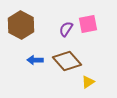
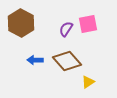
brown hexagon: moved 2 px up
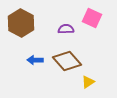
pink square: moved 4 px right, 6 px up; rotated 36 degrees clockwise
purple semicircle: rotated 56 degrees clockwise
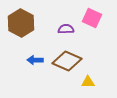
brown diamond: rotated 24 degrees counterclockwise
yellow triangle: rotated 32 degrees clockwise
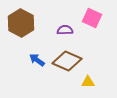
purple semicircle: moved 1 px left, 1 px down
blue arrow: moved 2 px right; rotated 35 degrees clockwise
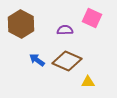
brown hexagon: moved 1 px down
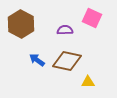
brown diamond: rotated 12 degrees counterclockwise
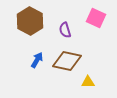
pink square: moved 4 px right
brown hexagon: moved 9 px right, 3 px up
purple semicircle: rotated 105 degrees counterclockwise
blue arrow: rotated 84 degrees clockwise
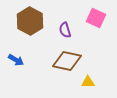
blue arrow: moved 21 px left; rotated 91 degrees clockwise
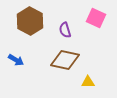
brown diamond: moved 2 px left, 1 px up
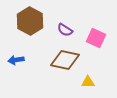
pink square: moved 20 px down
purple semicircle: rotated 42 degrees counterclockwise
blue arrow: rotated 140 degrees clockwise
